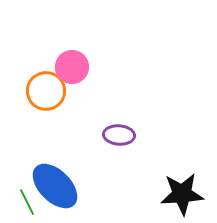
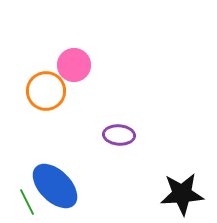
pink circle: moved 2 px right, 2 px up
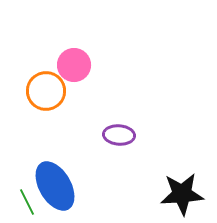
blue ellipse: rotated 15 degrees clockwise
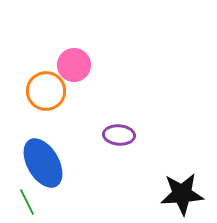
blue ellipse: moved 12 px left, 23 px up
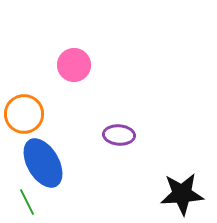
orange circle: moved 22 px left, 23 px down
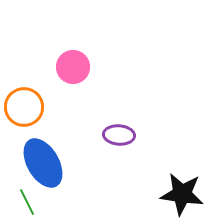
pink circle: moved 1 px left, 2 px down
orange circle: moved 7 px up
black star: rotated 12 degrees clockwise
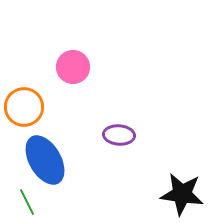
blue ellipse: moved 2 px right, 3 px up
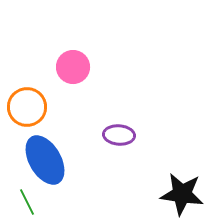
orange circle: moved 3 px right
